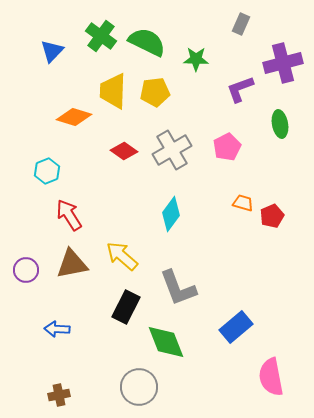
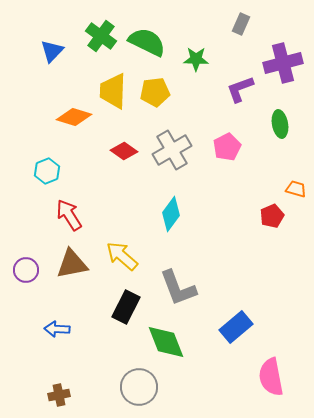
orange trapezoid: moved 53 px right, 14 px up
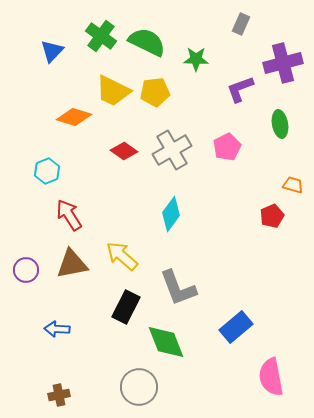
yellow trapezoid: rotated 66 degrees counterclockwise
orange trapezoid: moved 3 px left, 4 px up
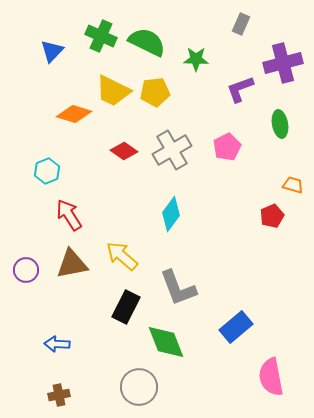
green cross: rotated 12 degrees counterclockwise
orange diamond: moved 3 px up
blue arrow: moved 15 px down
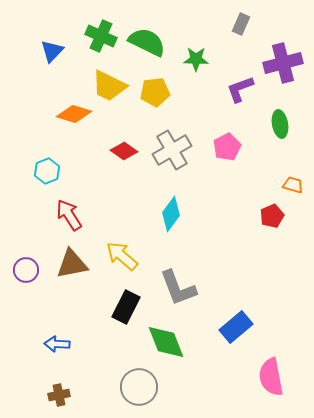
yellow trapezoid: moved 4 px left, 5 px up
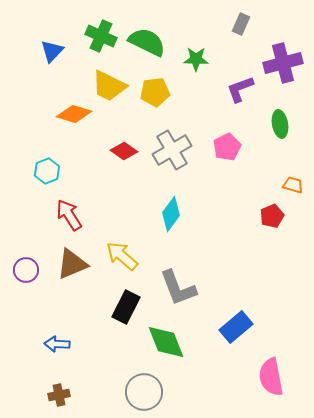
brown triangle: rotated 12 degrees counterclockwise
gray circle: moved 5 px right, 5 px down
